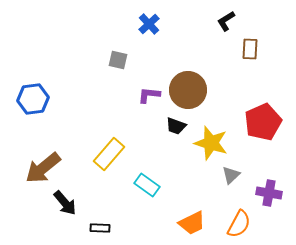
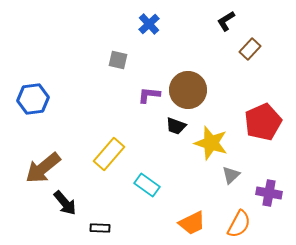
brown rectangle: rotated 40 degrees clockwise
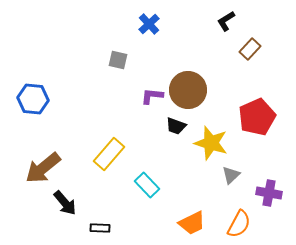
purple L-shape: moved 3 px right, 1 px down
blue hexagon: rotated 12 degrees clockwise
red pentagon: moved 6 px left, 5 px up
cyan rectangle: rotated 10 degrees clockwise
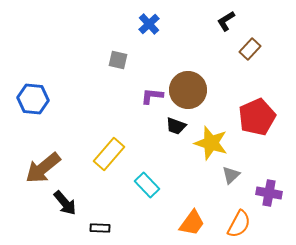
orange trapezoid: rotated 28 degrees counterclockwise
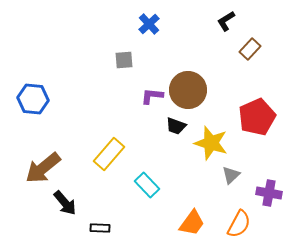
gray square: moved 6 px right; rotated 18 degrees counterclockwise
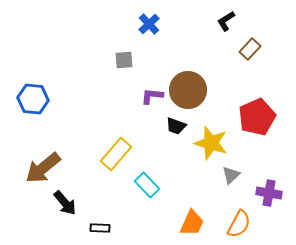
yellow rectangle: moved 7 px right
orange trapezoid: rotated 12 degrees counterclockwise
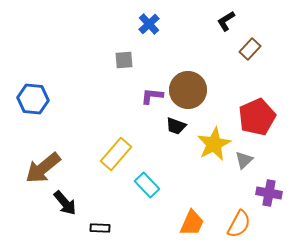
yellow star: moved 3 px right, 1 px down; rotated 28 degrees clockwise
gray triangle: moved 13 px right, 15 px up
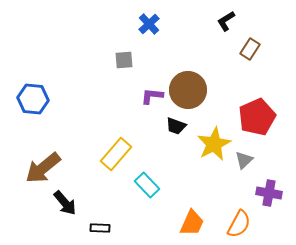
brown rectangle: rotated 10 degrees counterclockwise
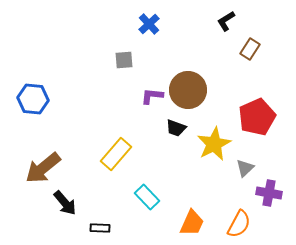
black trapezoid: moved 2 px down
gray triangle: moved 1 px right, 8 px down
cyan rectangle: moved 12 px down
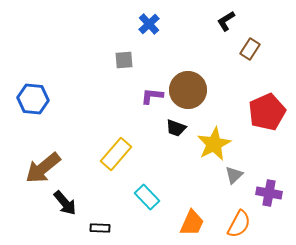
red pentagon: moved 10 px right, 5 px up
gray triangle: moved 11 px left, 7 px down
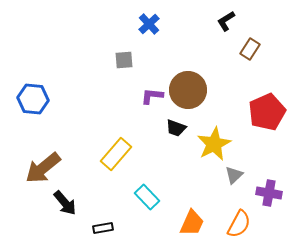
black rectangle: moved 3 px right; rotated 12 degrees counterclockwise
